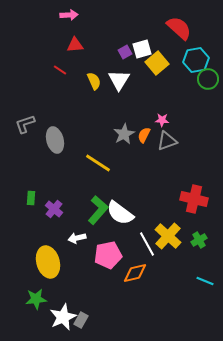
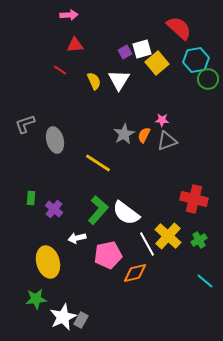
white semicircle: moved 6 px right
cyan line: rotated 18 degrees clockwise
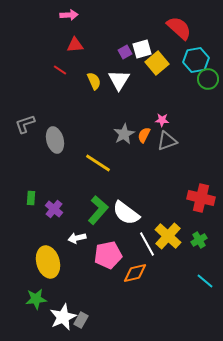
red cross: moved 7 px right, 1 px up
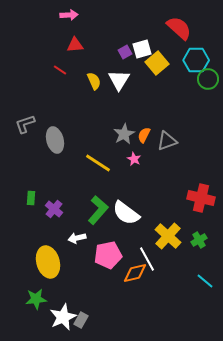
cyan hexagon: rotated 10 degrees clockwise
pink star: moved 28 px left, 39 px down; rotated 24 degrees clockwise
white line: moved 15 px down
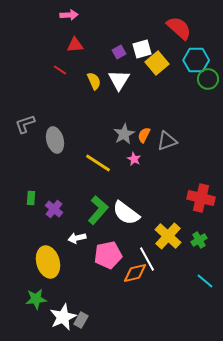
purple square: moved 6 px left
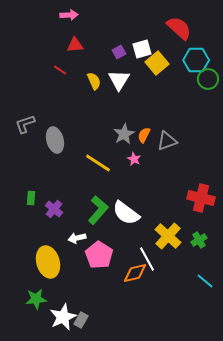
pink pentagon: moved 9 px left; rotated 28 degrees counterclockwise
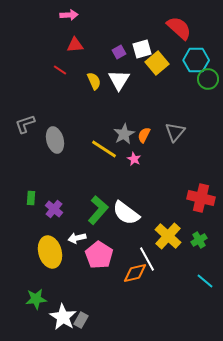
gray triangle: moved 8 px right, 9 px up; rotated 30 degrees counterclockwise
yellow line: moved 6 px right, 14 px up
yellow ellipse: moved 2 px right, 10 px up
white star: rotated 16 degrees counterclockwise
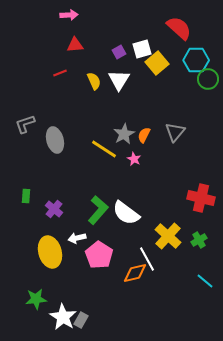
red line: moved 3 px down; rotated 56 degrees counterclockwise
green rectangle: moved 5 px left, 2 px up
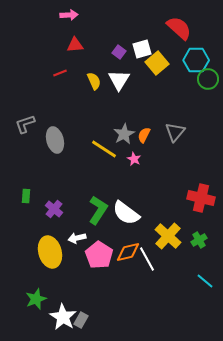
purple square: rotated 24 degrees counterclockwise
green L-shape: rotated 8 degrees counterclockwise
orange diamond: moved 7 px left, 21 px up
green star: rotated 15 degrees counterclockwise
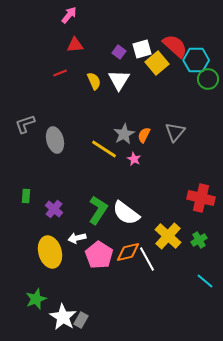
pink arrow: rotated 48 degrees counterclockwise
red semicircle: moved 4 px left, 18 px down
